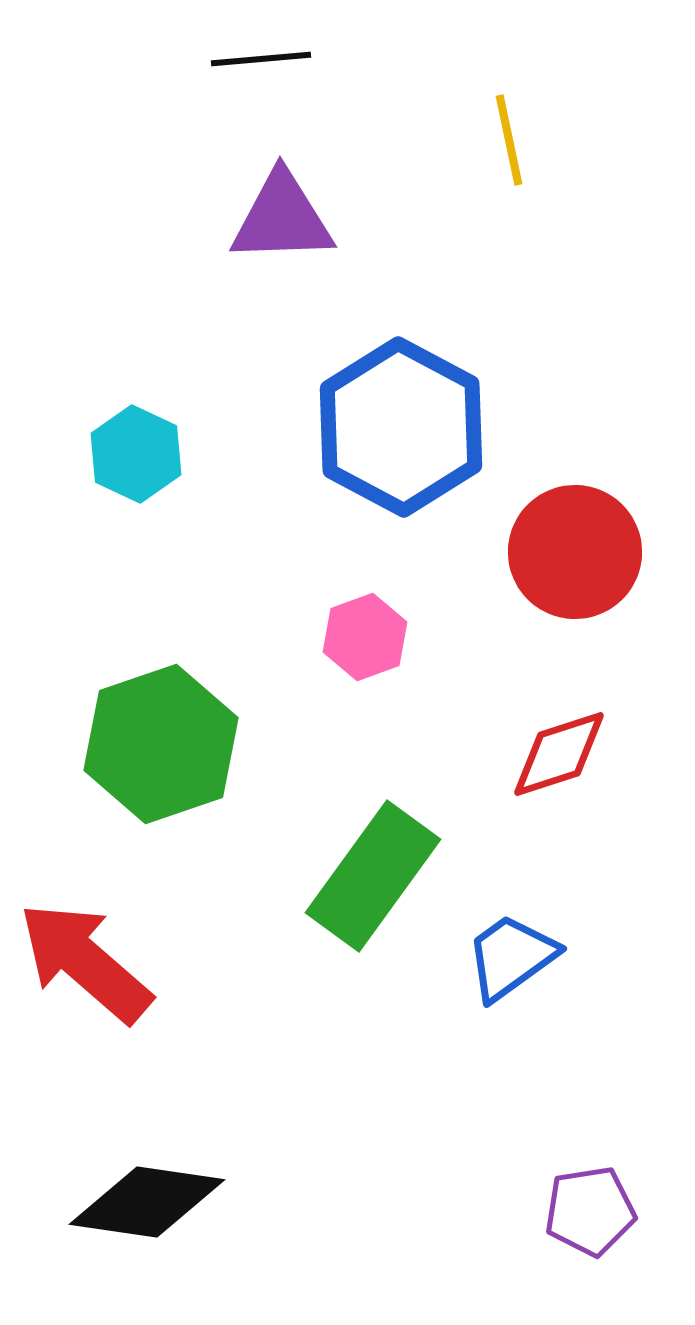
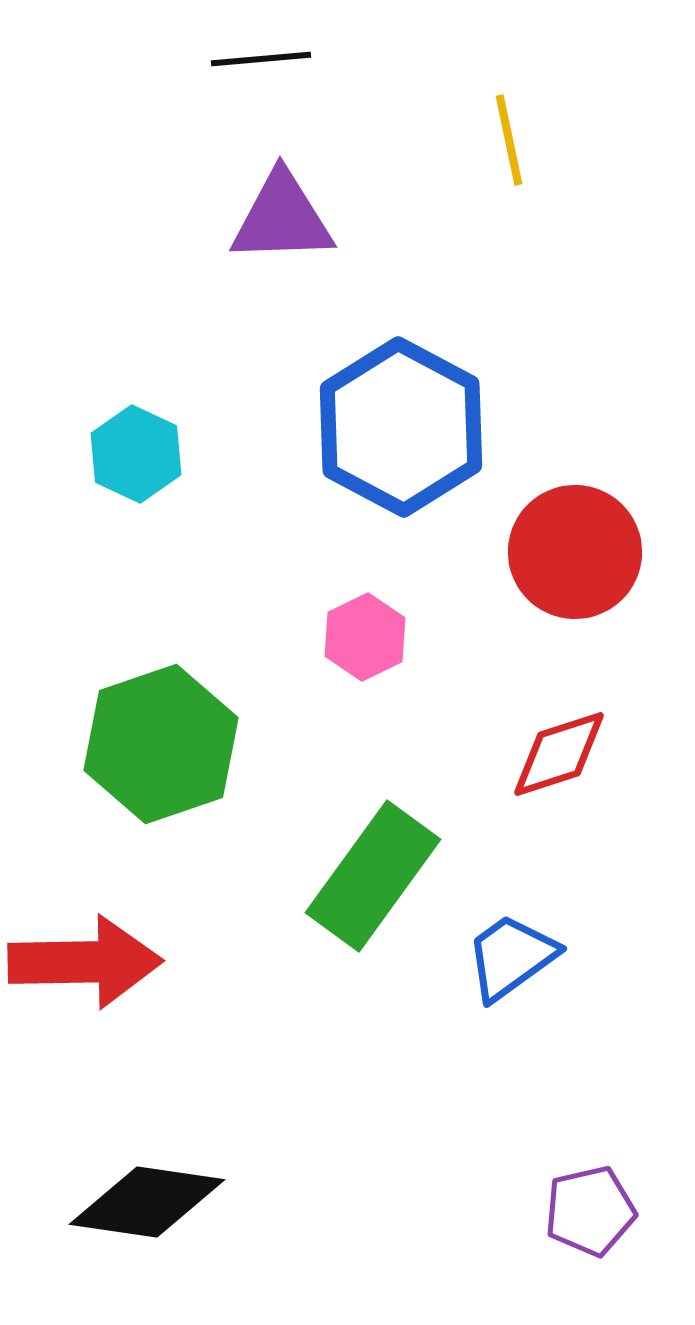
pink hexagon: rotated 6 degrees counterclockwise
red arrow: rotated 138 degrees clockwise
purple pentagon: rotated 4 degrees counterclockwise
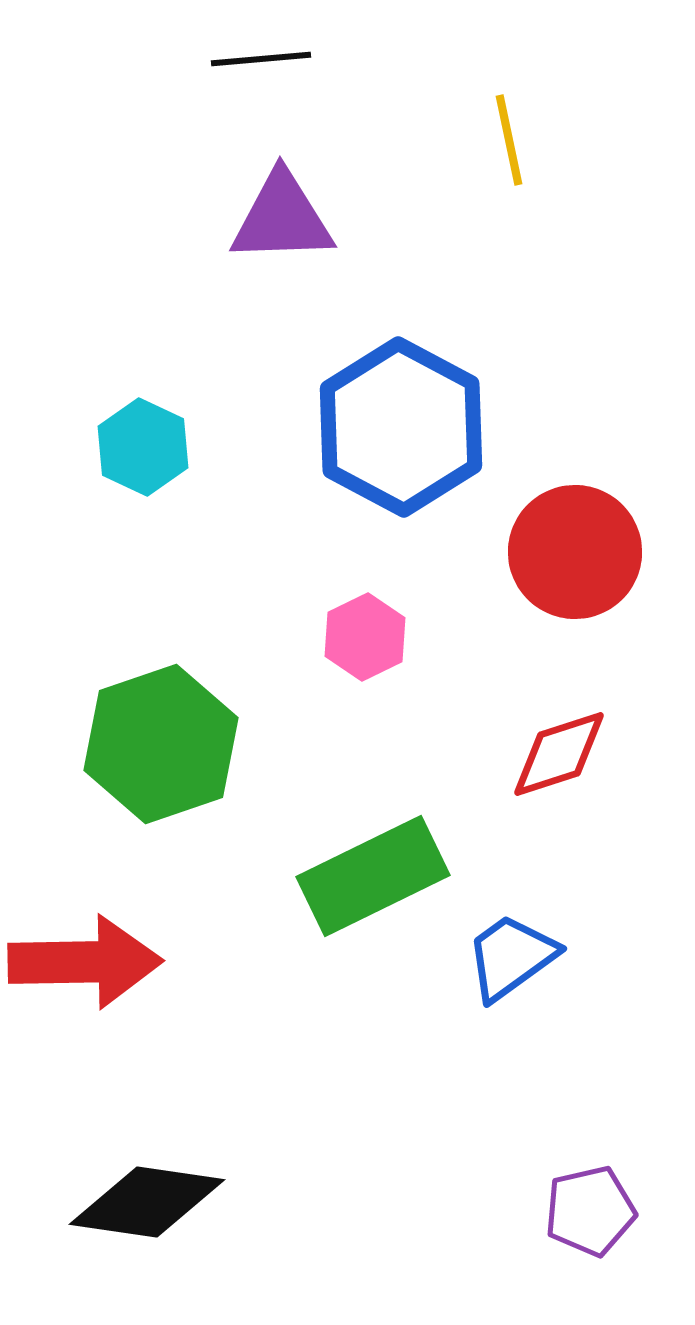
cyan hexagon: moved 7 px right, 7 px up
green rectangle: rotated 28 degrees clockwise
